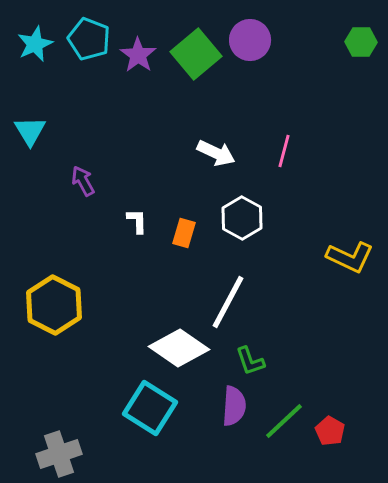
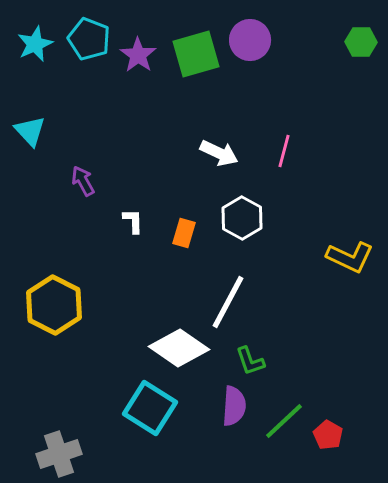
green square: rotated 24 degrees clockwise
cyan triangle: rotated 12 degrees counterclockwise
white arrow: moved 3 px right
white L-shape: moved 4 px left
red pentagon: moved 2 px left, 4 px down
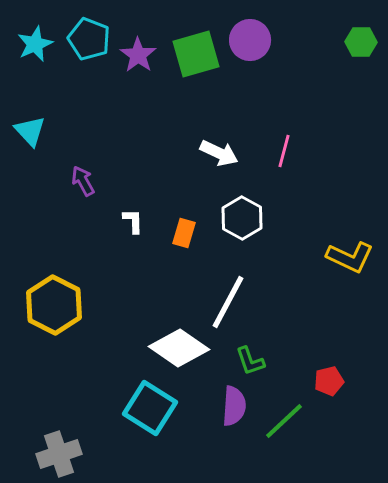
red pentagon: moved 1 px right, 54 px up; rotated 28 degrees clockwise
